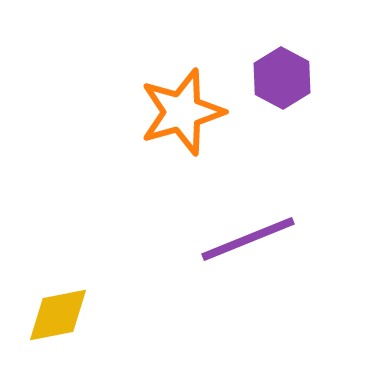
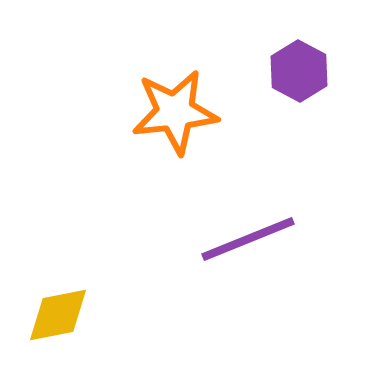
purple hexagon: moved 17 px right, 7 px up
orange star: moved 7 px left; rotated 10 degrees clockwise
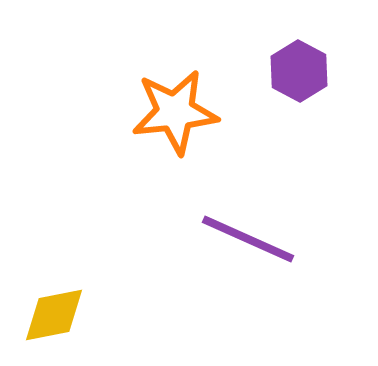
purple line: rotated 46 degrees clockwise
yellow diamond: moved 4 px left
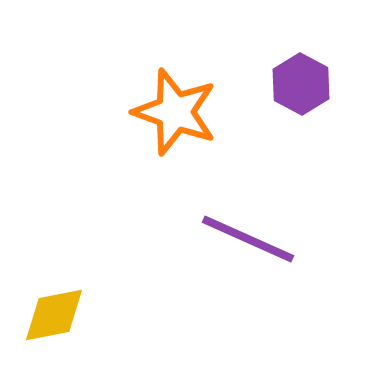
purple hexagon: moved 2 px right, 13 px down
orange star: rotated 26 degrees clockwise
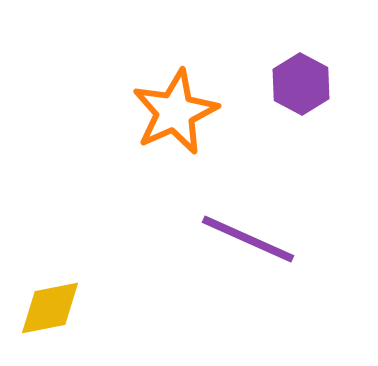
orange star: rotated 28 degrees clockwise
yellow diamond: moved 4 px left, 7 px up
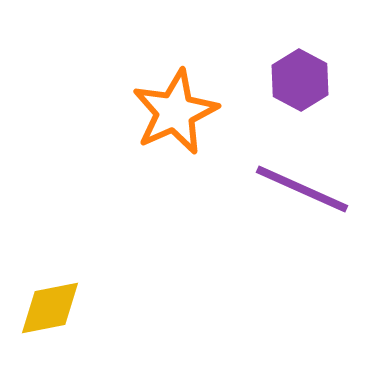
purple hexagon: moved 1 px left, 4 px up
purple line: moved 54 px right, 50 px up
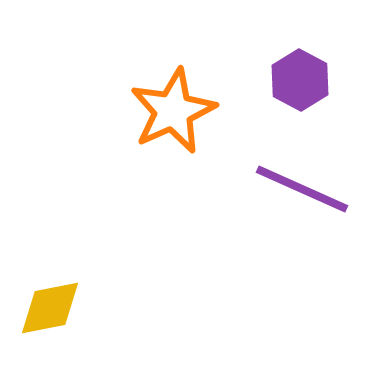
orange star: moved 2 px left, 1 px up
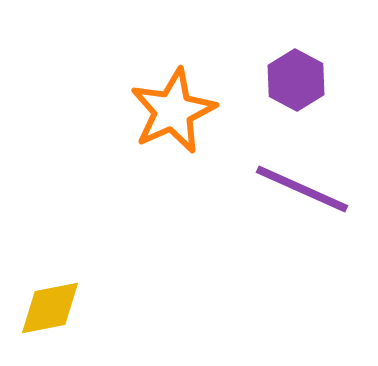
purple hexagon: moved 4 px left
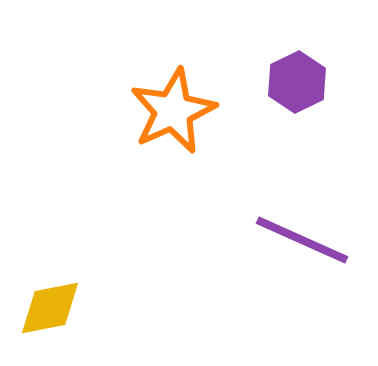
purple hexagon: moved 1 px right, 2 px down; rotated 6 degrees clockwise
purple line: moved 51 px down
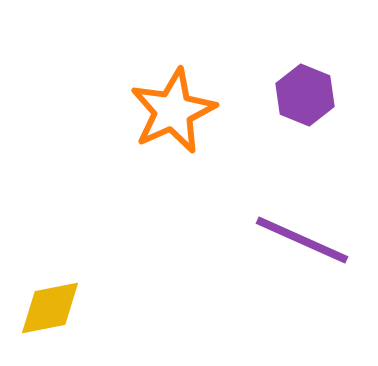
purple hexagon: moved 8 px right, 13 px down; rotated 12 degrees counterclockwise
